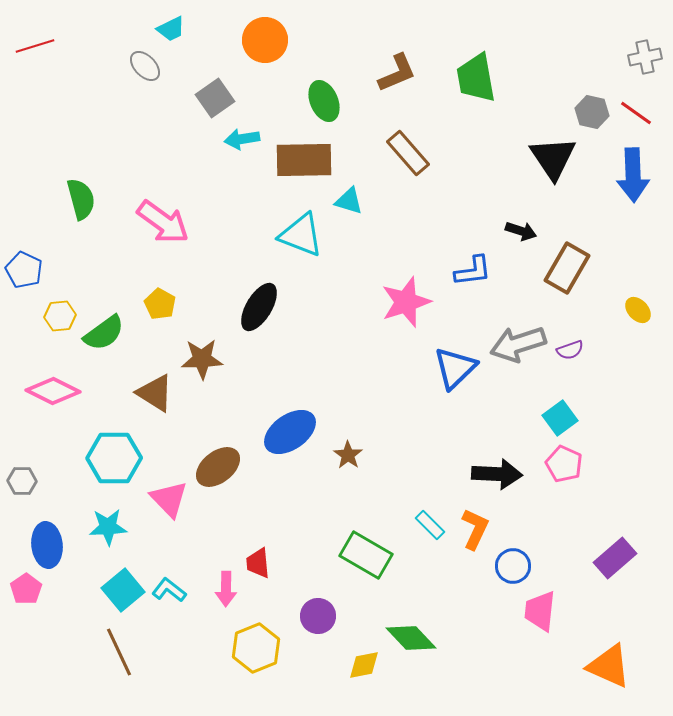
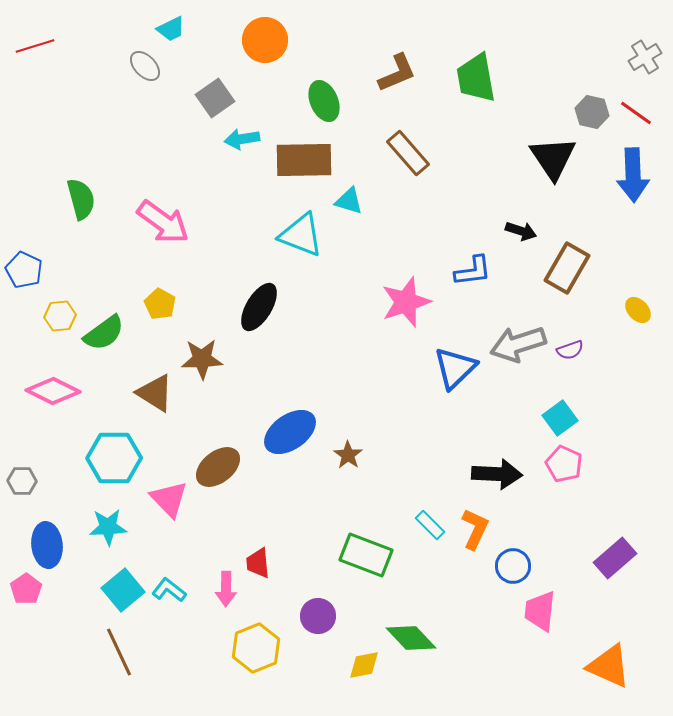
gray cross at (645, 57): rotated 20 degrees counterclockwise
green rectangle at (366, 555): rotated 9 degrees counterclockwise
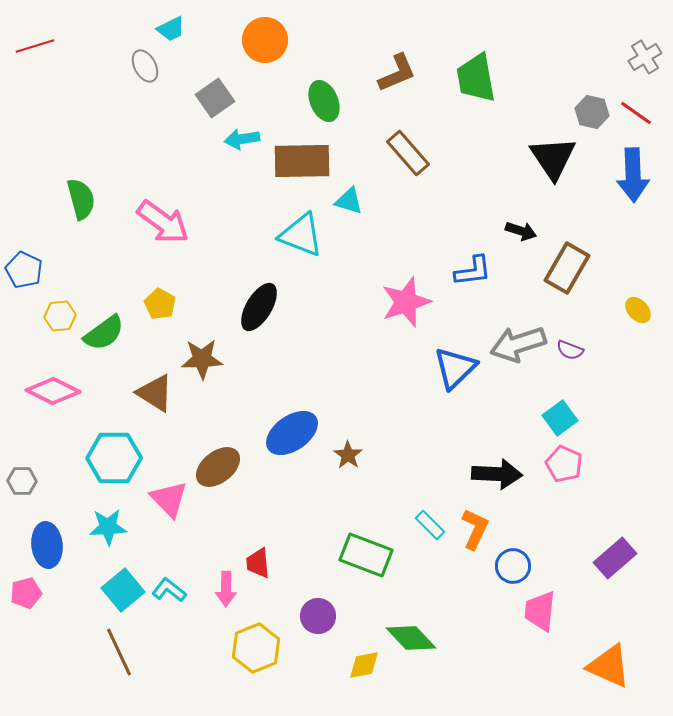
gray ellipse at (145, 66): rotated 16 degrees clockwise
brown rectangle at (304, 160): moved 2 px left, 1 px down
purple semicircle at (570, 350): rotated 40 degrees clockwise
blue ellipse at (290, 432): moved 2 px right, 1 px down
pink pentagon at (26, 589): moved 4 px down; rotated 20 degrees clockwise
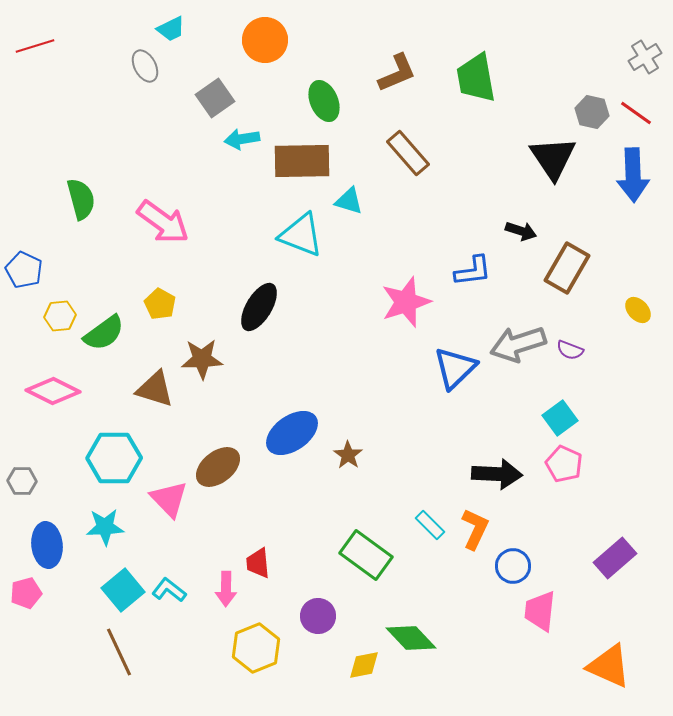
brown triangle at (155, 393): moved 4 px up; rotated 15 degrees counterclockwise
cyan star at (108, 527): moved 3 px left
green rectangle at (366, 555): rotated 15 degrees clockwise
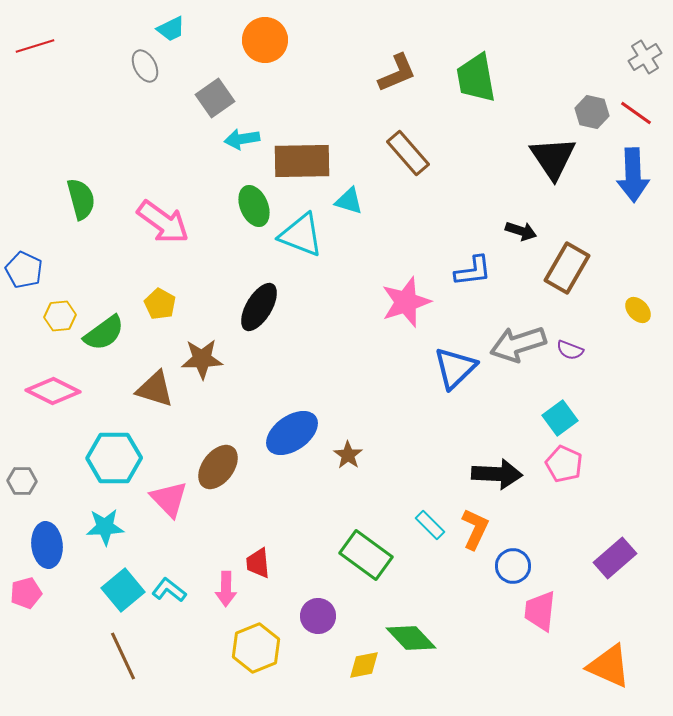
green ellipse at (324, 101): moved 70 px left, 105 px down
brown ellipse at (218, 467): rotated 15 degrees counterclockwise
brown line at (119, 652): moved 4 px right, 4 px down
